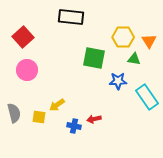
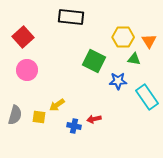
green square: moved 3 px down; rotated 15 degrees clockwise
gray semicircle: moved 1 px right, 2 px down; rotated 30 degrees clockwise
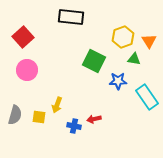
yellow hexagon: rotated 20 degrees counterclockwise
yellow arrow: rotated 35 degrees counterclockwise
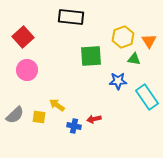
green square: moved 3 px left, 5 px up; rotated 30 degrees counterclockwise
yellow arrow: rotated 105 degrees clockwise
gray semicircle: rotated 30 degrees clockwise
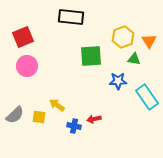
red square: rotated 20 degrees clockwise
pink circle: moved 4 px up
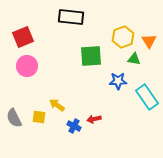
gray semicircle: moved 1 px left, 3 px down; rotated 108 degrees clockwise
blue cross: rotated 16 degrees clockwise
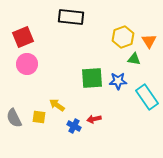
green square: moved 1 px right, 22 px down
pink circle: moved 2 px up
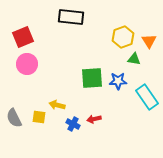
yellow arrow: rotated 21 degrees counterclockwise
blue cross: moved 1 px left, 2 px up
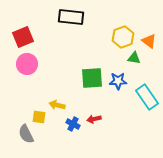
orange triangle: rotated 21 degrees counterclockwise
green triangle: moved 1 px up
gray semicircle: moved 12 px right, 16 px down
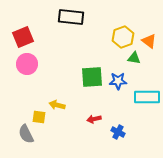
green square: moved 1 px up
cyan rectangle: rotated 55 degrees counterclockwise
blue cross: moved 45 px right, 8 px down
